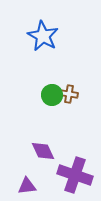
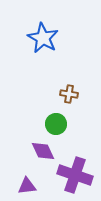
blue star: moved 2 px down
green circle: moved 4 px right, 29 px down
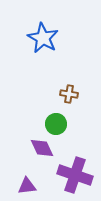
purple diamond: moved 1 px left, 3 px up
